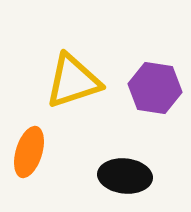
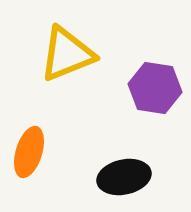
yellow triangle: moved 6 px left, 27 px up; rotated 4 degrees counterclockwise
black ellipse: moved 1 px left, 1 px down; rotated 18 degrees counterclockwise
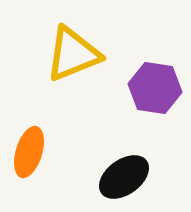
yellow triangle: moved 6 px right
black ellipse: rotated 24 degrees counterclockwise
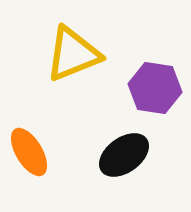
orange ellipse: rotated 48 degrees counterclockwise
black ellipse: moved 22 px up
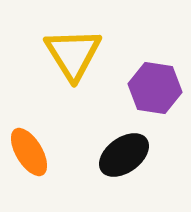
yellow triangle: rotated 40 degrees counterclockwise
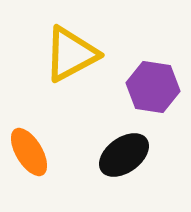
yellow triangle: moved 2 px left; rotated 34 degrees clockwise
purple hexagon: moved 2 px left, 1 px up
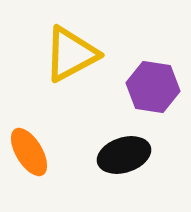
black ellipse: rotated 18 degrees clockwise
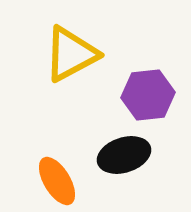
purple hexagon: moved 5 px left, 8 px down; rotated 15 degrees counterclockwise
orange ellipse: moved 28 px right, 29 px down
